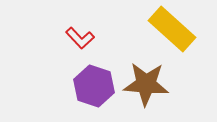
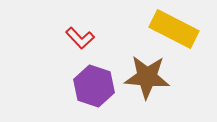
yellow rectangle: moved 2 px right; rotated 15 degrees counterclockwise
brown star: moved 1 px right, 7 px up
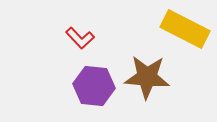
yellow rectangle: moved 11 px right
purple hexagon: rotated 12 degrees counterclockwise
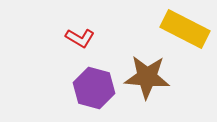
red L-shape: rotated 16 degrees counterclockwise
purple hexagon: moved 2 px down; rotated 9 degrees clockwise
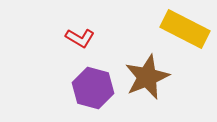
brown star: rotated 27 degrees counterclockwise
purple hexagon: moved 1 px left
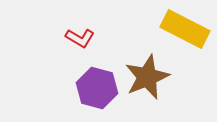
purple hexagon: moved 4 px right
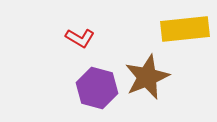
yellow rectangle: rotated 33 degrees counterclockwise
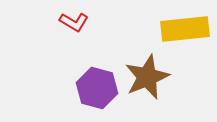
red L-shape: moved 6 px left, 16 px up
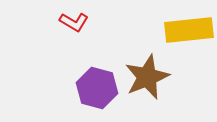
yellow rectangle: moved 4 px right, 1 px down
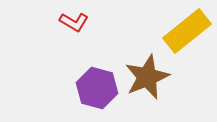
yellow rectangle: moved 2 px left, 1 px down; rotated 33 degrees counterclockwise
